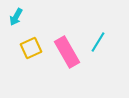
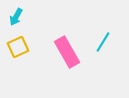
cyan line: moved 5 px right
yellow square: moved 13 px left, 1 px up
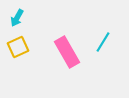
cyan arrow: moved 1 px right, 1 px down
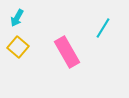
cyan line: moved 14 px up
yellow square: rotated 25 degrees counterclockwise
